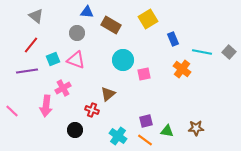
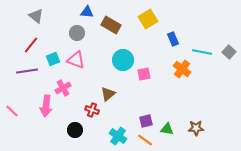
green triangle: moved 2 px up
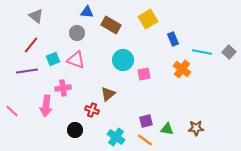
pink cross: rotated 21 degrees clockwise
cyan cross: moved 2 px left, 1 px down
